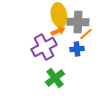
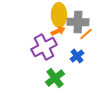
yellow ellipse: rotated 10 degrees clockwise
blue cross: moved 7 px down; rotated 32 degrees counterclockwise
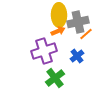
gray cross: rotated 15 degrees counterclockwise
purple cross: moved 4 px down; rotated 10 degrees clockwise
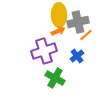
orange line: moved 1 px down
green cross: rotated 24 degrees counterclockwise
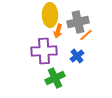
yellow ellipse: moved 9 px left
orange arrow: rotated 128 degrees clockwise
purple cross: rotated 15 degrees clockwise
green cross: rotated 36 degrees clockwise
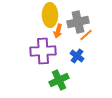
purple cross: moved 1 px left
blue cross: rotated 16 degrees counterclockwise
green cross: moved 4 px right, 2 px down
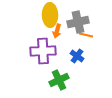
orange arrow: moved 1 px left
orange line: rotated 56 degrees clockwise
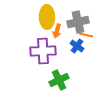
yellow ellipse: moved 3 px left, 2 px down
blue cross: moved 10 px up
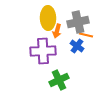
yellow ellipse: moved 1 px right, 1 px down
